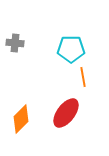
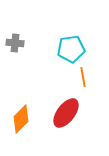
cyan pentagon: rotated 8 degrees counterclockwise
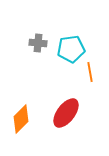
gray cross: moved 23 px right
orange line: moved 7 px right, 5 px up
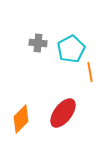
cyan pentagon: rotated 20 degrees counterclockwise
red ellipse: moved 3 px left
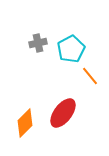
gray cross: rotated 18 degrees counterclockwise
orange line: moved 4 px down; rotated 30 degrees counterclockwise
orange diamond: moved 4 px right, 4 px down
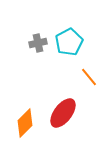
cyan pentagon: moved 2 px left, 7 px up
orange line: moved 1 px left, 1 px down
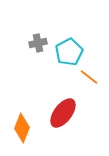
cyan pentagon: moved 10 px down
orange line: rotated 12 degrees counterclockwise
orange diamond: moved 3 px left, 5 px down; rotated 24 degrees counterclockwise
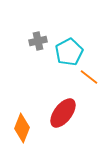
gray cross: moved 2 px up
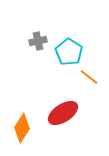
cyan pentagon: rotated 12 degrees counterclockwise
red ellipse: rotated 20 degrees clockwise
orange diamond: rotated 12 degrees clockwise
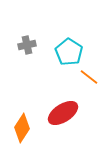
gray cross: moved 11 px left, 4 px down
